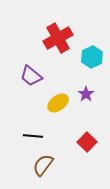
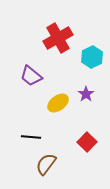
black line: moved 2 px left, 1 px down
brown semicircle: moved 3 px right, 1 px up
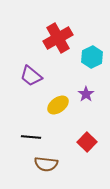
yellow ellipse: moved 2 px down
brown semicircle: rotated 120 degrees counterclockwise
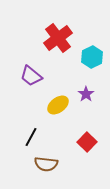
red cross: rotated 8 degrees counterclockwise
black line: rotated 66 degrees counterclockwise
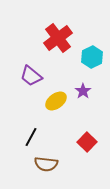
purple star: moved 3 px left, 3 px up
yellow ellipse: moved 2 px left, 4 px up
